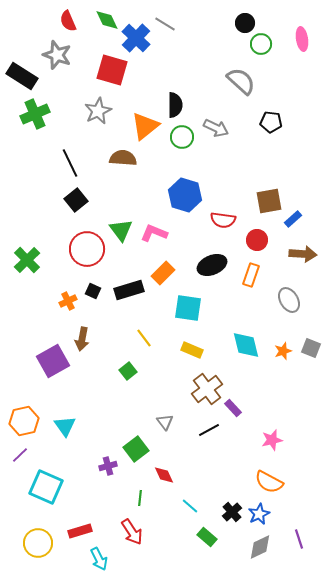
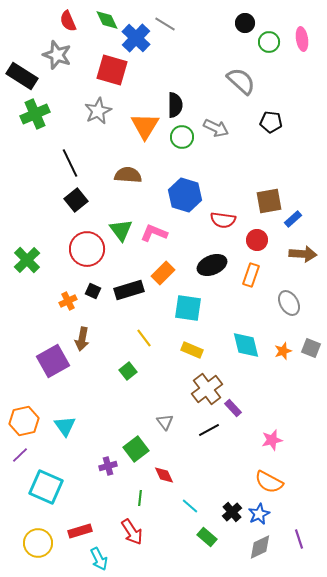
green circle at (261, 44): moved 8 px right, 2 px up
orange triangle at (145, 126): rotated 20 degrees counterclockwise
brown semicircle at (123, 158): moved 5 px right, 17 px down
gray ellipse at (289, 300): moved 3 px down
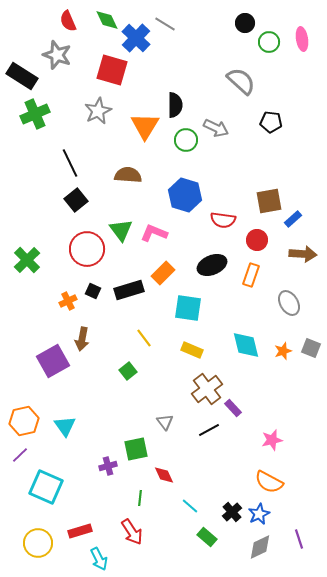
green circle at (182, 137): moved 4 px right, 3 px down
green square at (136, 449): rotated 25 degrees clockwise
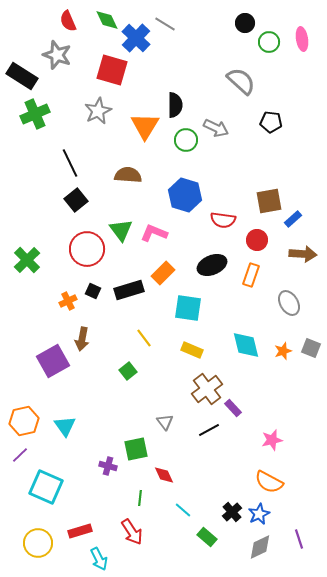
purple cross at (108, 466): rotated 30 degrees clockwise
cyan line at (190, 506): moved 7 px left, 4 px down
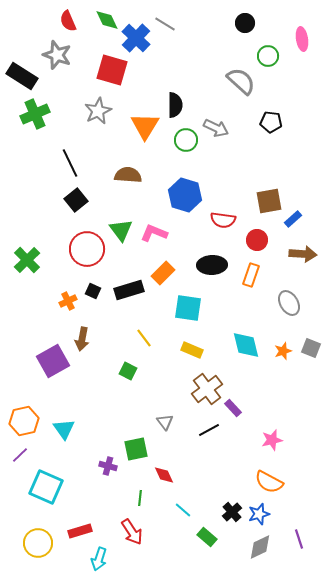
green circle at (269, 42): moved 1 px left, 14 px down
black ellipse at (212, 265): rotated 20 degrees clockwise
green square at (128, 371): rotated 24 degrees counterclockwise
cyan triangle at (65, 426): moved 1 px left, 3 px down
blue star at (259, 514): rotated 10 degrees clockwise
cyan arrow at (99, 559): rotated 45 degrees clockwise
